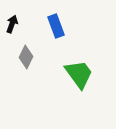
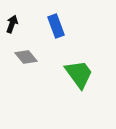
gray diamond: rotated 65 degrees counterclockwise
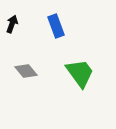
gray diamond: moved 14 px down
green trapezoid: moved 1 px right, 1 px up
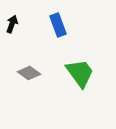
blue rectangle: moved 2 px right, 1 px up
gray diamond: moved 3 px right, 2 px down; rotated 15 degrees counterclockwise
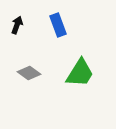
black arrow: moved 5 px right, 1 px down
green trapezoid: rotated 68 degrees clockwise
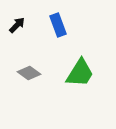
black arrow: rotated 24 degrees clockwise
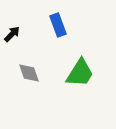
black arrow: moved 5 px left, 9 px down
gray diamond: rotated 35 degrees clockwise
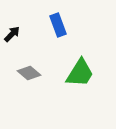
gray diamond: rotated 30 degrees counterclockwise
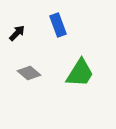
black arrow: moved 5 px right, 1 px up
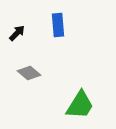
blue rectangle: rotated 15 degrees clockwise
green trapezoid: moved 32 px down
